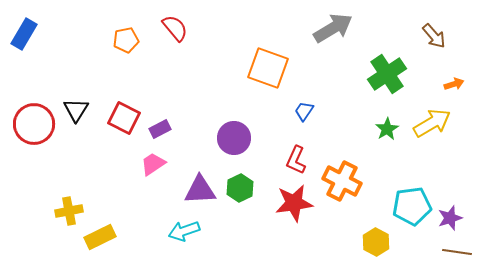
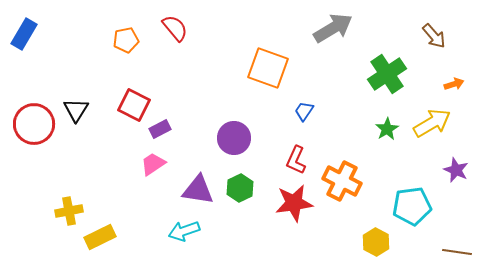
red square: moved 10 px right, 13 px up
purple triangle: moved 2 px left; rotated 12 degrees clockwise
purple star: moved 6 px right, 48 px up; rotated 30 degrees counterclockwise
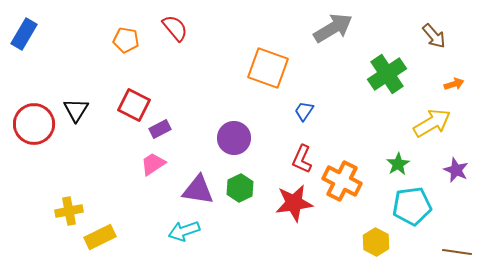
orange pentagon: rotated 20 degrees clockwise
green star: moved 11 px right, 35 px down
red L-shape: moved 6 px right, 1 px up
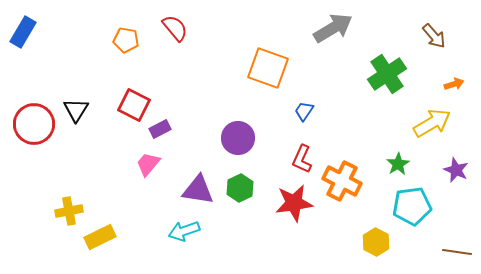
blue rectangle: moved 1 px left, 2 px up
purple circle: moved 4 px right
pink trapezoid: moved 5 px left; rotated 16 degrees counterclockwise
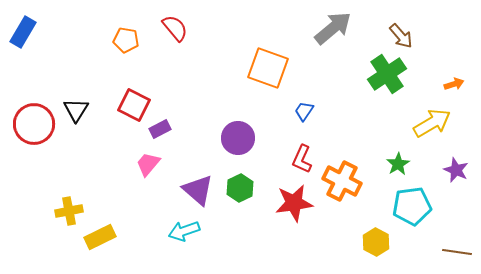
gray arrow: rotated 9 degrees counterclockwise
brown arrow: moved 33 px left
purple triangle: rotated 32 degrees clockwise
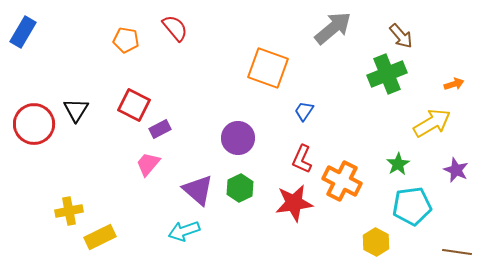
green cross: rotated 12 degrees clockwise
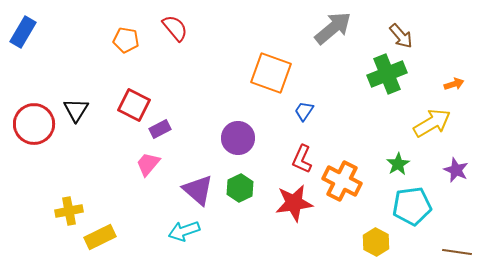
orange square: moved 3 px right, 5 px down
